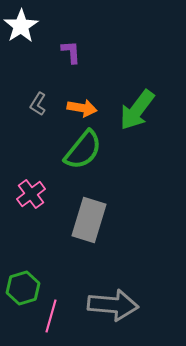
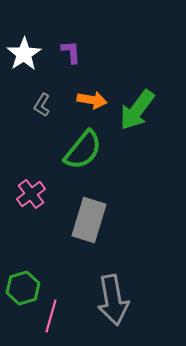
white star: moved 3 px right, 28 px down
gray L-shape: moved 4 px right, 1 px down
orange arrow: moved 10 px right, 8 px up
gray arrow: moved 5 px up; rotated 75 degrees clockwise
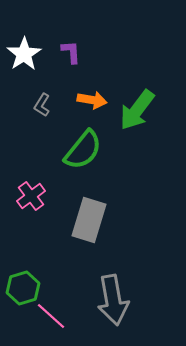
pink cross: moved 2 px down
pink line: rotated 64 degrees counterclockwise
